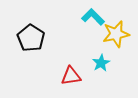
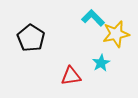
cyan L-shape: moved 1 px down
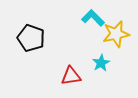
black pentagon: rotated 12 degrees counterclockwise
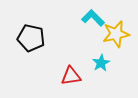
black pentagon: rotated 8 degrees counterclockwise
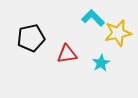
yellow star: moved 2 px right, 1 px up
black pentagon: rotated 24 degrees counterclockwise
red triangle: moved 4 px left, 22 px up
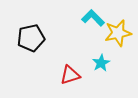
red triangle: moved 3 px right, 21 px down; rotated 10 degrees counterclockwise
